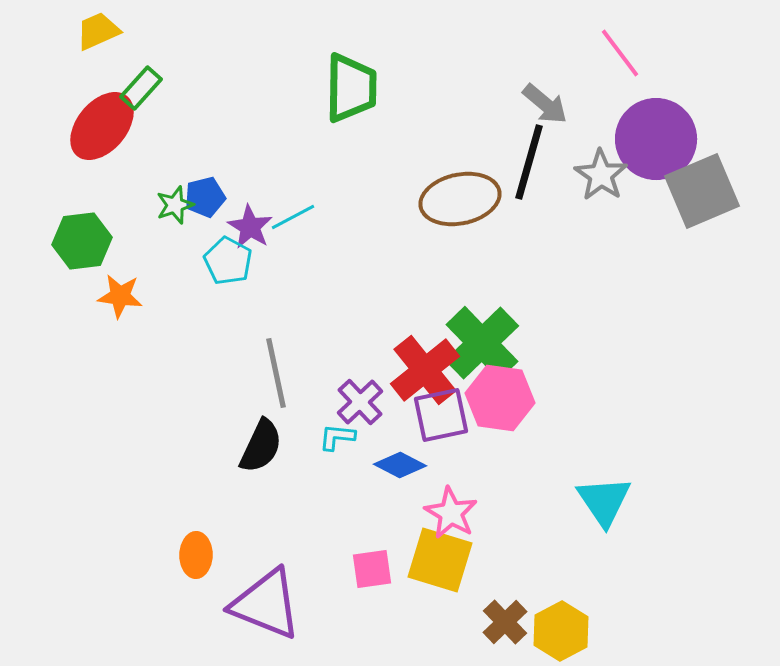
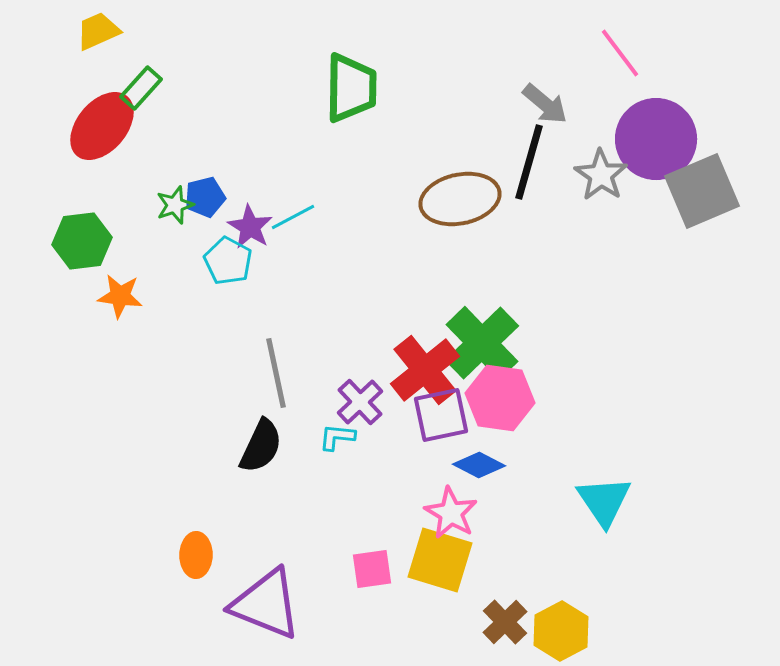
blue diamond: moved 79 px right
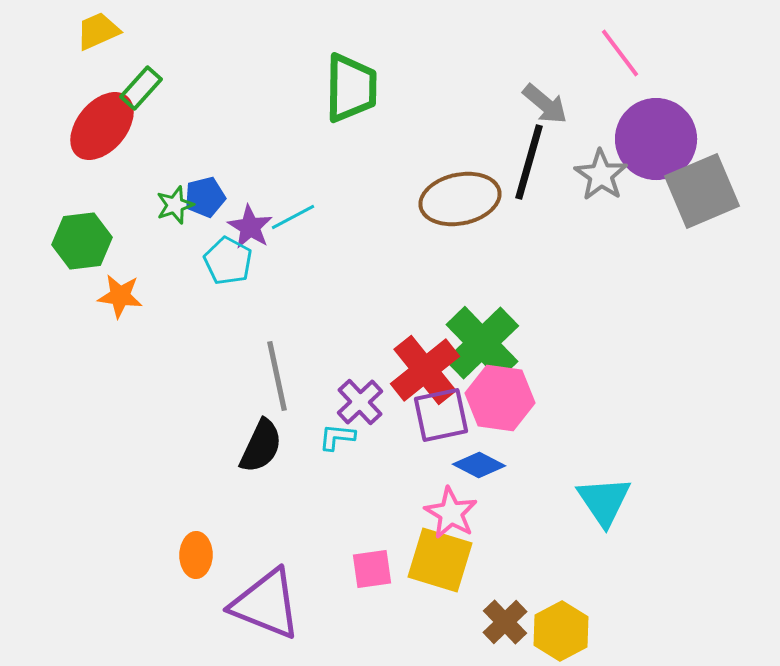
gray line: moved 1 px right, 3 px down
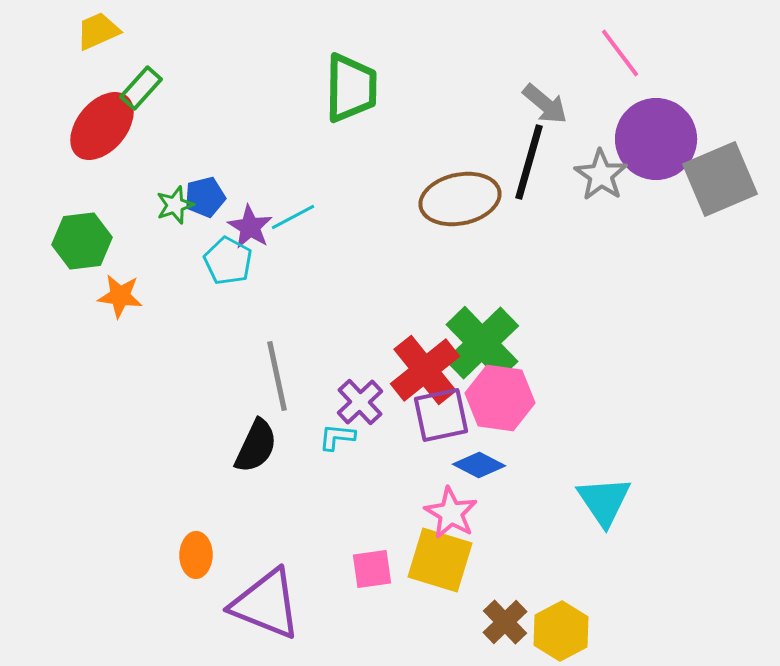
gray square: moved 18 px right, 12 px up
black semicircle: moved 5 px left
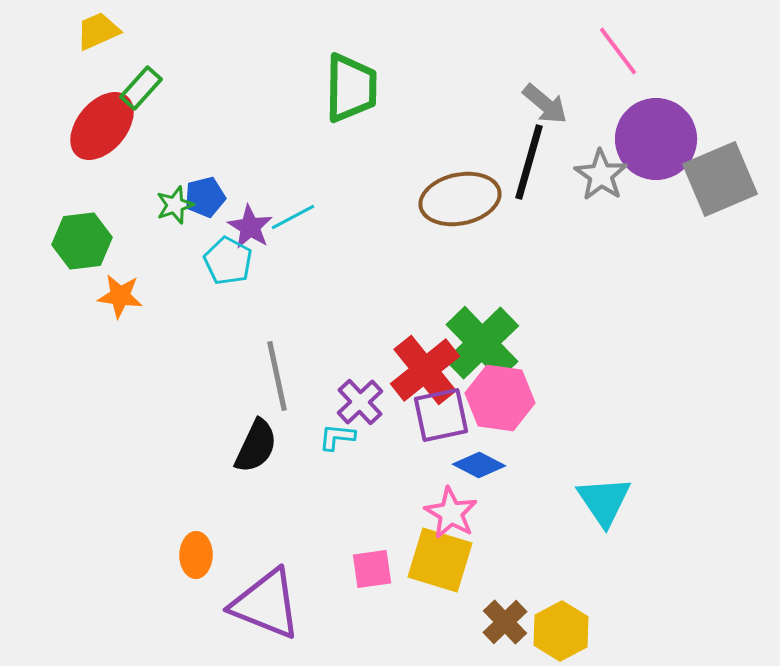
pink line: moved 2 px left, 2 px up
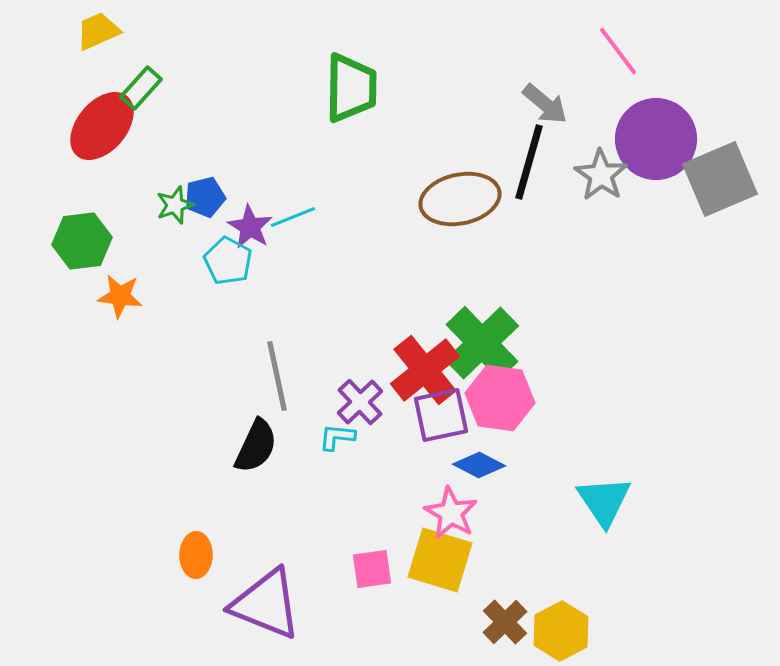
cyan line: rotated 6 degrees clockwise
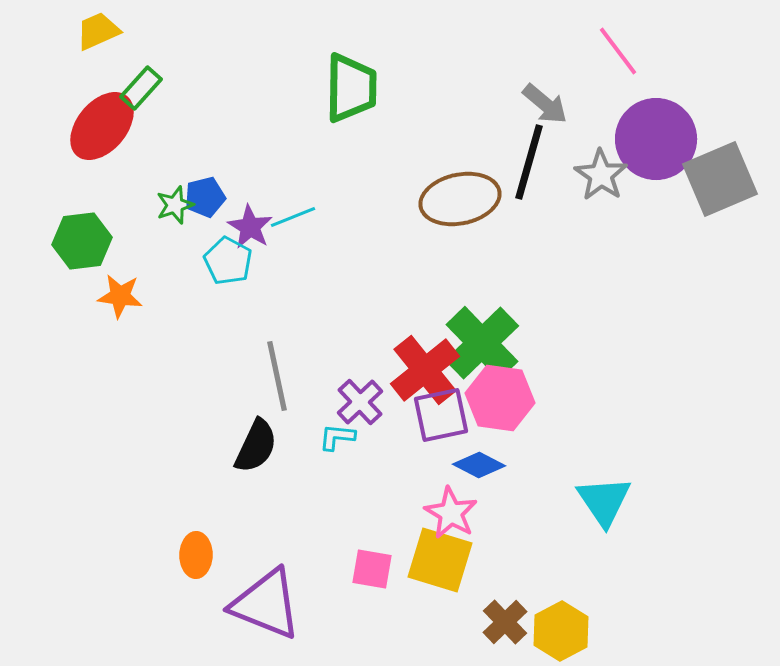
pink square: rotated 18 degrees clockwise
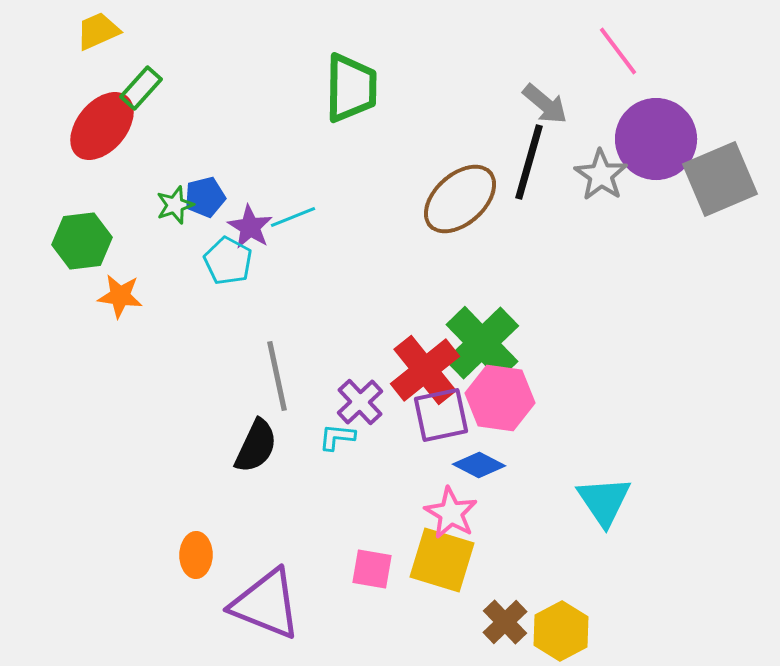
brown ellipse: rotated 30 degrees counterclockwise
yellow square: moved 2 px right
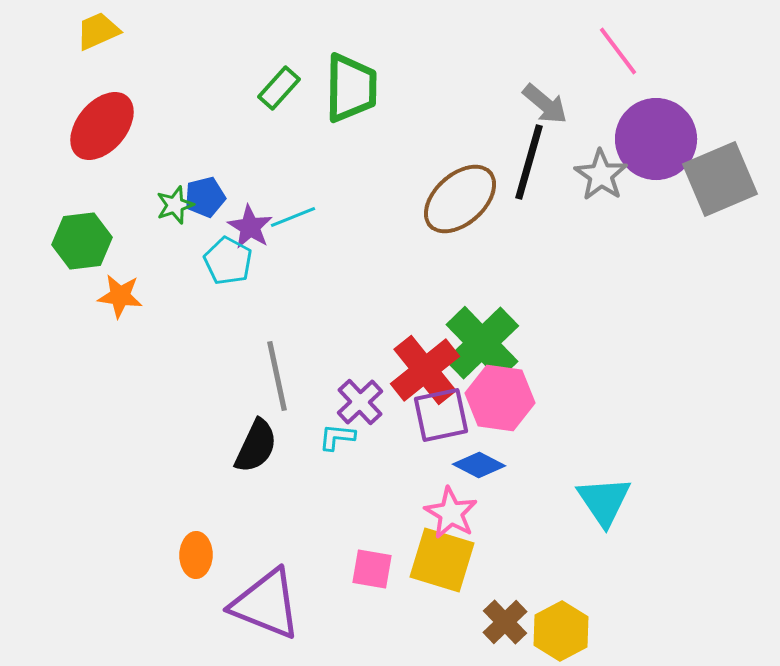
green rectangle: moved 138 px right
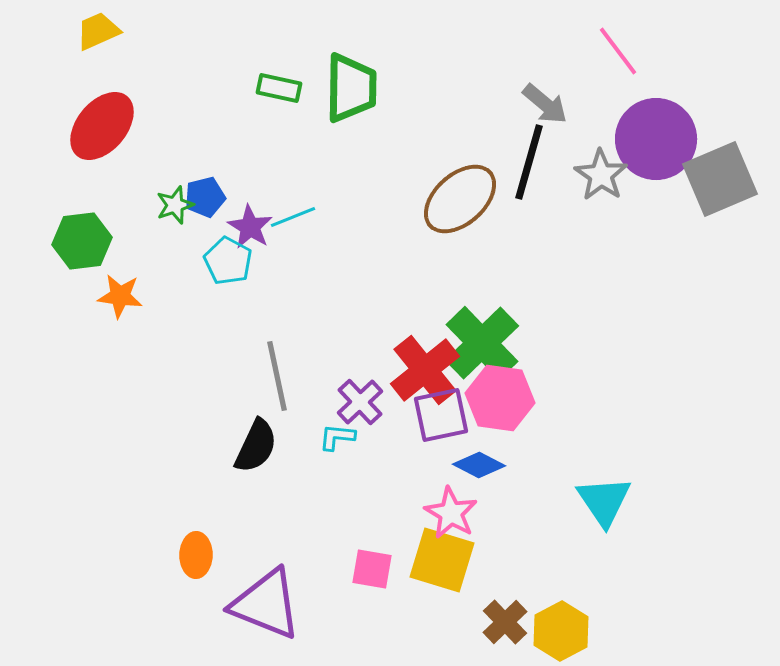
green rectangle: rotated 60 degrees clockwise
